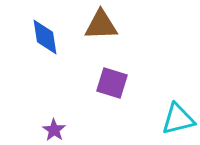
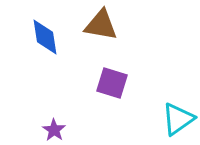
brown triangle: rotated 12 degrees clockwise
cyan triangle: rotated 21 degrees counterclockwise
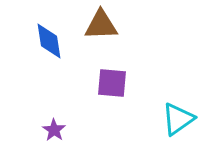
brown triangle: rotated 12 degrees counterclockwise
blue diamond: moved 4 px right, 4 px down
purple square: rotated 12 degrees counterclockwise
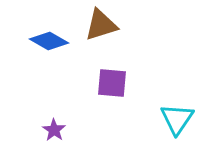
brown triangle: rotated 15 degrees counterclockwise
blue diamond: rotated 51 degrees counterclockwise
cyan triangle: moved 1 px left; rotated 21 degrees counterclockwise
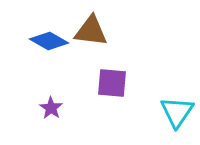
brown triangle: moved 10 px left, 6 px down; rotated 24 degrees clockwise
cyan triangle: moved 7 px up
purple star: moved 3 px left, 22 px up
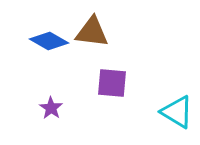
brown triangle: moved 1 px right, 1 px down
cyan triangle: rotated 33 degrees counterclockwise
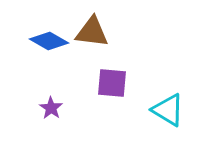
cyan triangle: moved 9 px left, 2 px up
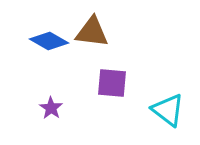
cyan triangle: rotated 6 degrees clockwise
